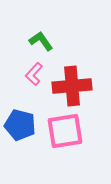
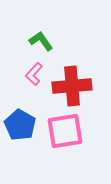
blue pentagon: rotated 16 degrees clockwise
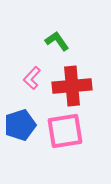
green L-shape: moved 16 px right
pink L-shape: moved 2 px left, 4 px down
blue pentagon: rotated 24 degrees clockwise
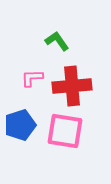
pink L-shape: rotated 45 degrees clockwise
pink square: rotated 18 degrees clockwise
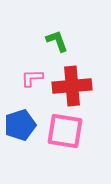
green L-shape: rotated 15 degrees clockwise
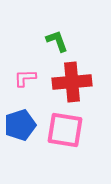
pink L-shape: moved 7 px left
red cross: moved 4 px up
pink square: moved 1 px up
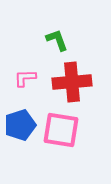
green L-shape: moved 1 px up
pink square: moved 4 px left
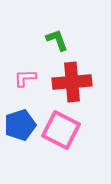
pink square: rotated 18 degrees clockwise
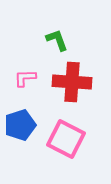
red cross: rotated 9 degrees clockwise
pink square: moved 5 px right, 9 px down
